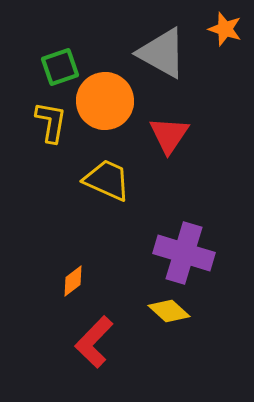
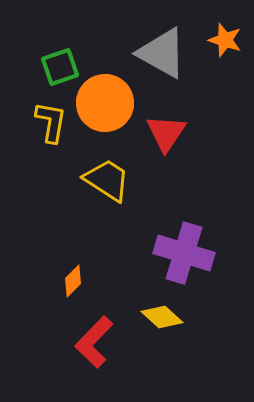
orange star: moved 11 px down
orange circle: moved 2 px down
red triangle: moved 3 px left, 2 px up
yellow trapezoid: rotated 9 degrees clockwise
orange diamond: rotated 8 degrees counterclockwise
yellow diamond: moved 7 px left, 6 px down
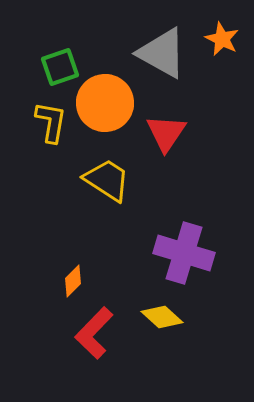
orange star: moved 3 px left, 1 px up; rotated 8 degrees clockwise
red L-shape: moved 9 px up
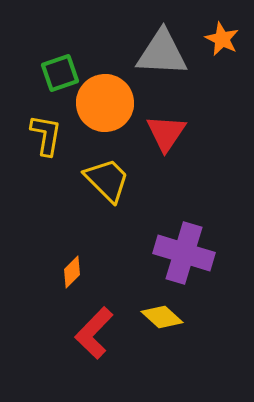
gray triangle: rotated 26 degrees counterclockwise
green square: moved 6 px down
yellow L-shape: moved 5 px left, 13 px down
yellow trapezoid: rotated 12 degrees clockwise
orange diamond: moved 1 px left, 9 px up
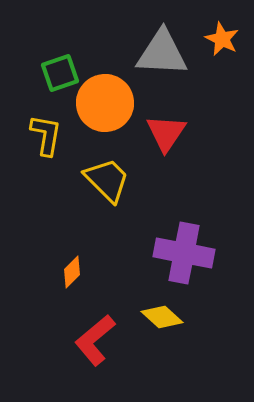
purple cross: rotated 6 degrees counterclockwise
red L-shape: moved 1 px right, 7 px down; rotated 6 degrees clockwise
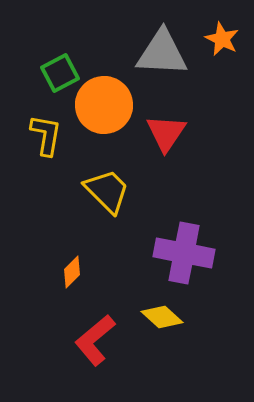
green square: rotated 9 degrees counterclockwise
orange circle: moved 1 px left, 2 px down
yellow trapezoid: moved 11 px down
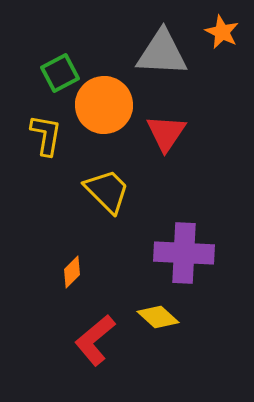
orange star: moved 7 px up
purple cross: rotated 8 degrees counterclockwise
yellow diamond: moved 4 px left
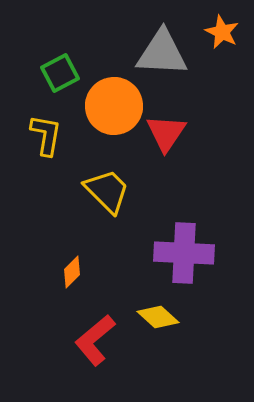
orange circle: moved 10 px right, 1 px down
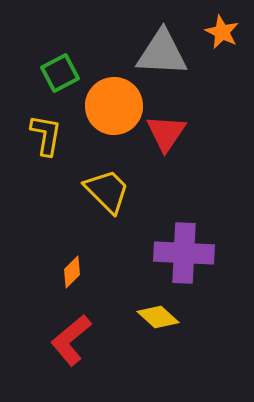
red L-shape: moved 24 px left
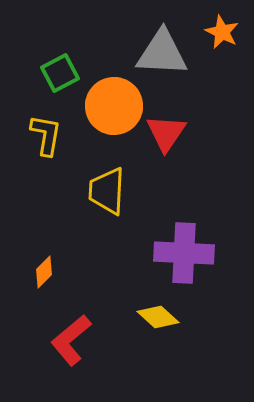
yellow trapezoid: rotated 132 degrees counterclockwise
orange diamond: moved 28 px left
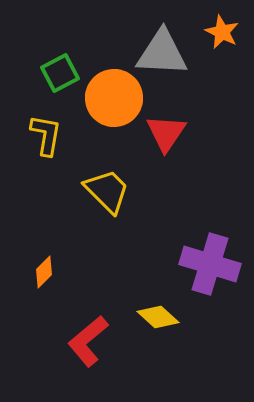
orange circle: moved 8 px up
yellow trapezoid: rotated 132 degrees clockwise
purple cross: moved 26 px right, 11 px down; rotated 14 degrees clockwise
red L-shape: moved 17 px right, 1 px down
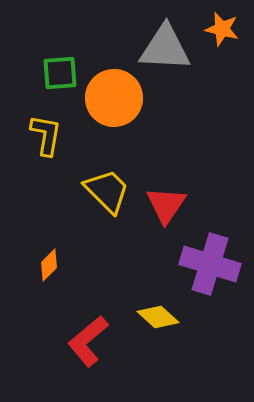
orange star: moved 3 px up; rotated 12 degrees counterclockwise
gray triangle: moved 3 px right, 5 px up
green square: rotated 24 degrees clockwise
red triangle: moved 72 px down
orange diamond: moved 5 px right, 7 px up
